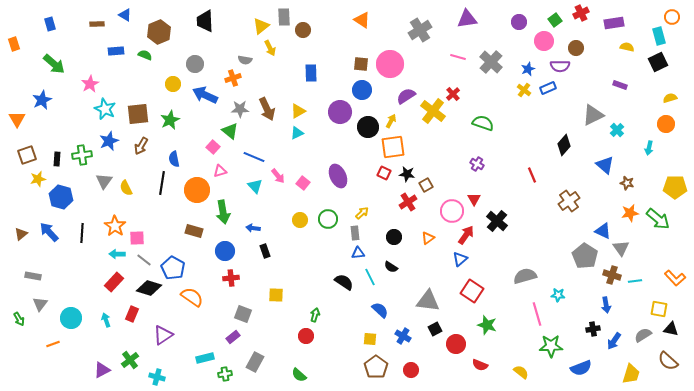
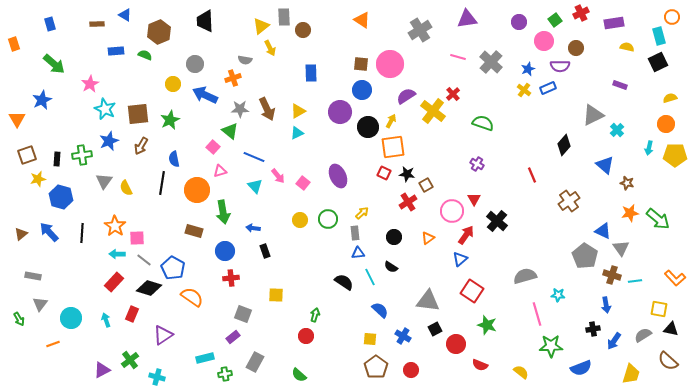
yellow pentagon at (675, 187): moved 32 px up
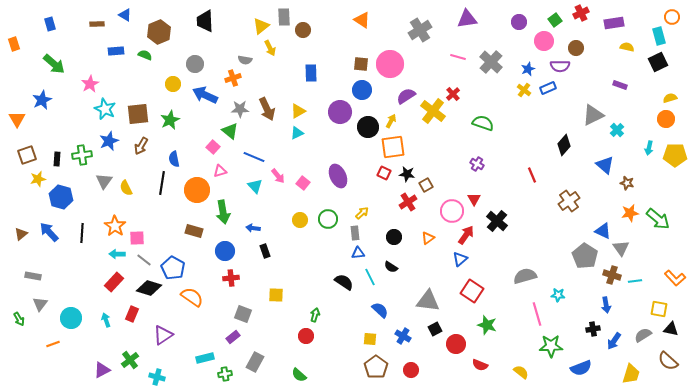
orange circle at (666, 124): moved 5 px up
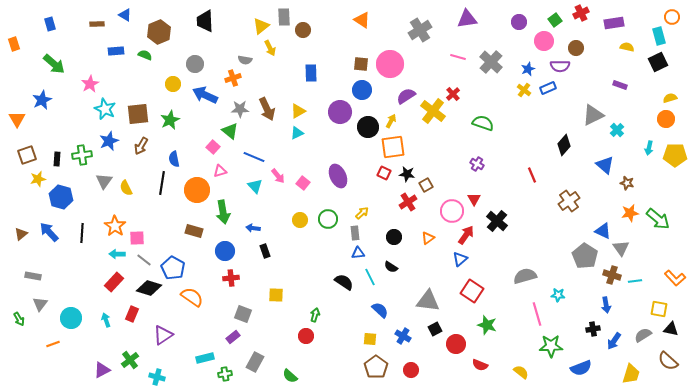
green semicircle at (299, 375): moved 9 px left, 1 px down
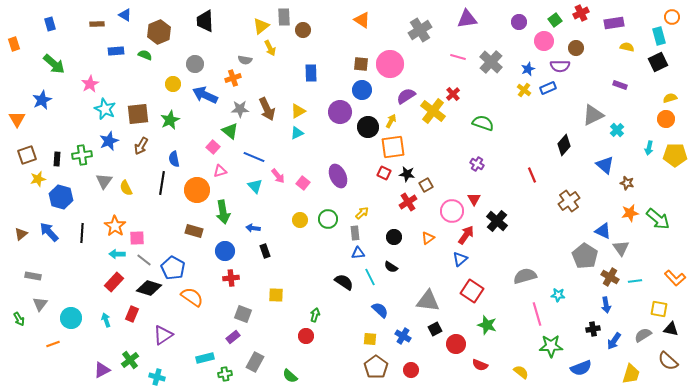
brown cross at (612, 275): moved 2 px left, 2 px down; rotated 12 degrees clockwise
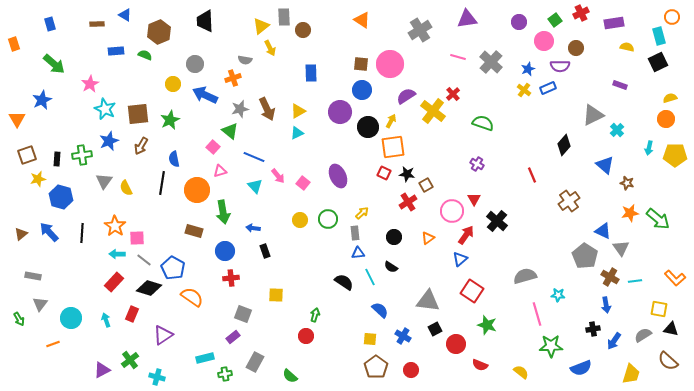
gray star at (240, 109): rotated 12 degrees counterclockwise
